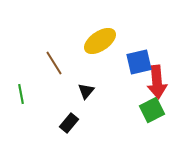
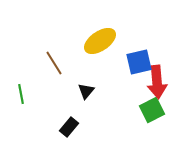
black rectangle: moved 4 px down
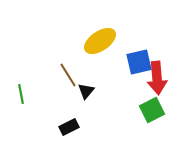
brown line: moved 14 px right, 12 px down
red arrow: moved 4 px up
black rectangle: rotated 24 degrees clockwise
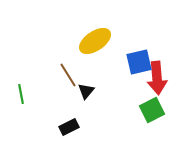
yellow ellipse: moved 5 px left
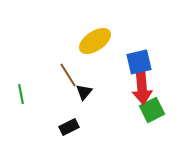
red arrow: moved 15 px left, 10 px down
black triangle: moved 2 px left, 1 px down
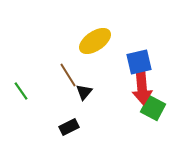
green line: moved 3 px up; rotated 24 degrees counterclockwise
green square: moved 1 px right, 2 px up; rotated 35 degrees counterclockwise
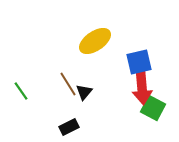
brown line: moved 9 px down
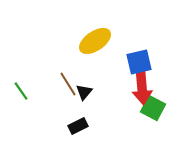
black rectangle: moved 9 px right, 1 px up
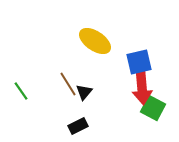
yellow ellipse: rotated 68 degrees clockwise
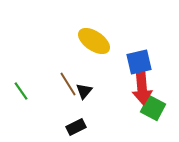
yellow ellipse: moved 1 px left
black triangle: moved 1 px up
black rectangle: moved 2 px left, 1 px down
